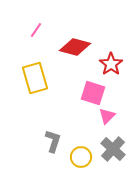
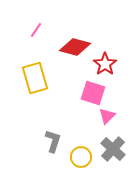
red star: moved 6 px left
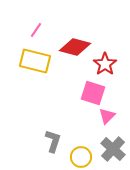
yellow rectangle: moved 17 px up; rotated 60 degrees counterclockwise
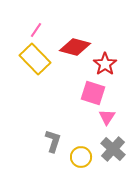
yellow rectangle: moved 2 px up; rotated 32 degrees clockwise
pink triangle: moved 1 px down; rotated 12 degrees counterclockwise
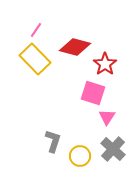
yellow circle: moved 1 px left, 1 px up
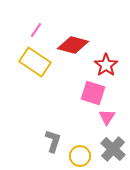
red diamond: moved 2 px left, 2 px up
yellow rectangle: moved 3 px down; rotated 12 degrees counterclockwise
red star: moved 1 px right, 1 px down
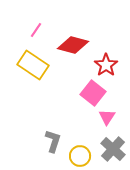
yellow rectangle: moved 2 px left, 3 px down
pink square: rotated 20 degrees clockwise
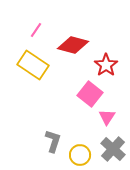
pink square: moved 3 px left, 1 px down
yellow circle: moved 1 px up
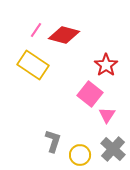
red diamond: moved 9 px left, 10 px up
pink triangle: moved 2 px up
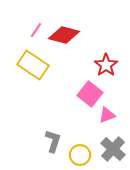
pink triangle: rotated 36 degrees clockwise
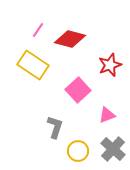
pink line: moved 2 px right
red diamond: moved 6 px right, 4 px down
red star: moved 4 px right; rotated 15 degrees clockwise
pink square: moved 12 px left, 4 px up; rotated 10 degrees clockwise
gray L-shape: moved 2 px right, 14 px up
yellow circle: moved 2 px left, 4 px up
